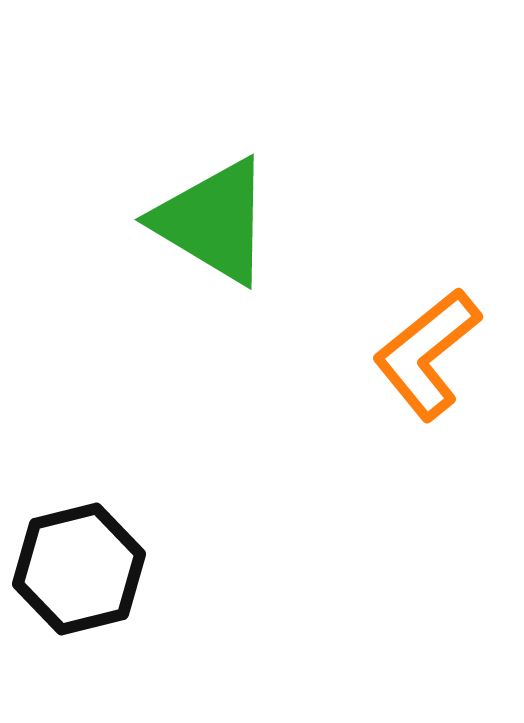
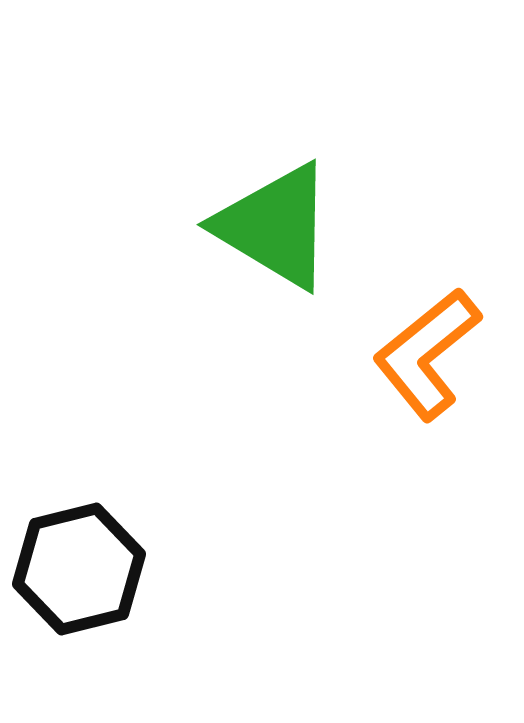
green triangle: moved 62 px right, 5 px down
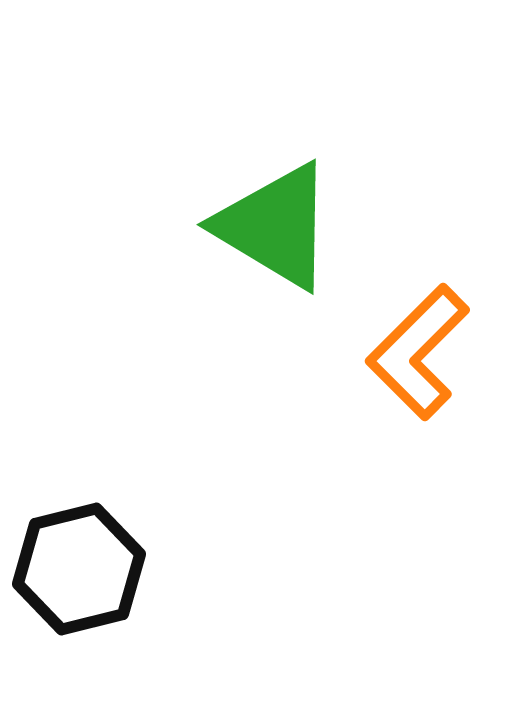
orange L-shape: moved 9 px left, 2 px up; rotated 6 degrees counterclockwise
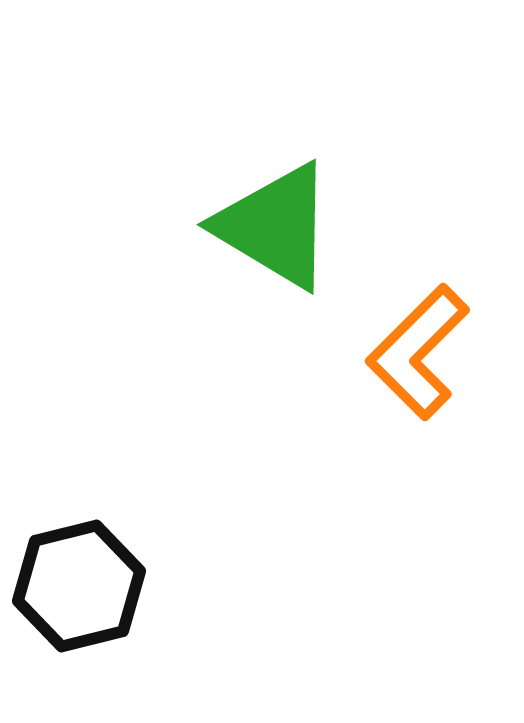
black hexagon: moved 17 px down
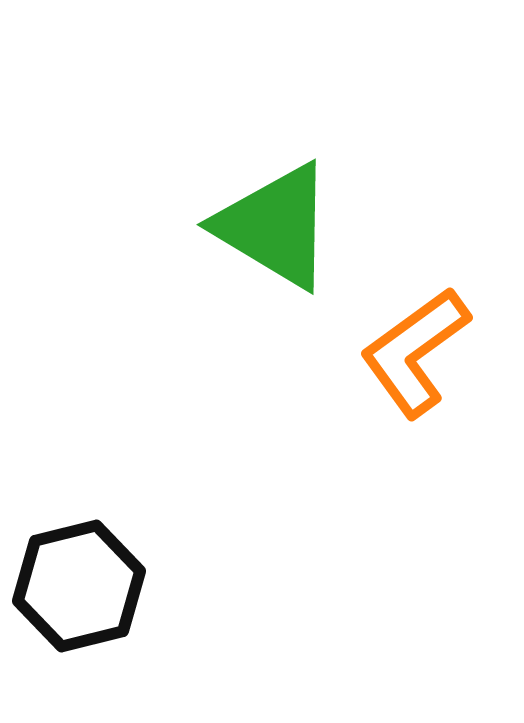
orange L-shape: moved 3 px left; rotated 9 degrees clockwise
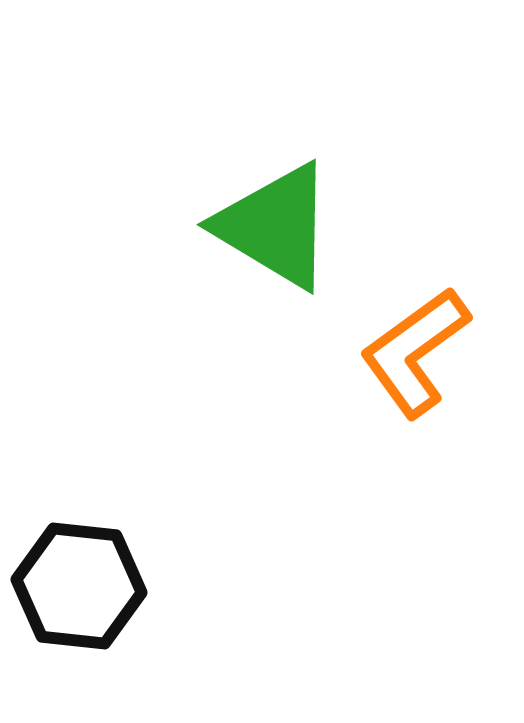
black hexagon: rotated 20 degrees clockwise
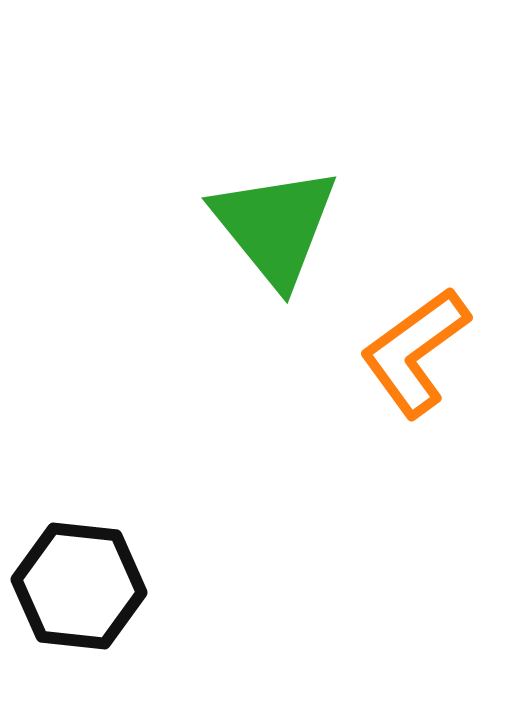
green triangle: rotated 20 degrees clockwise
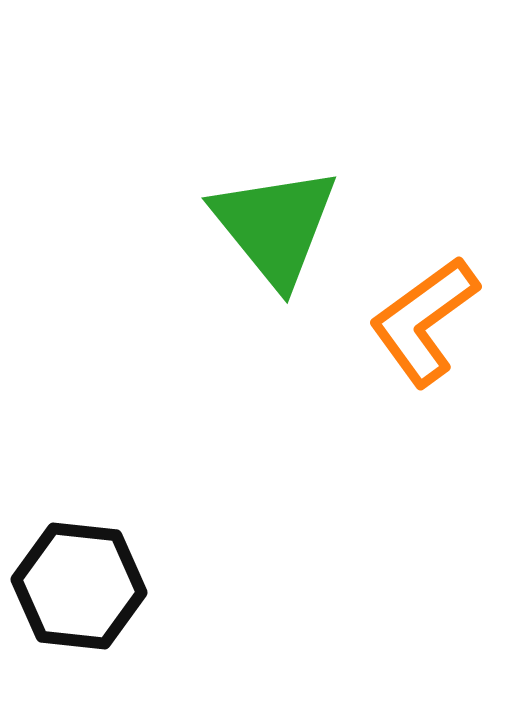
orange L-shape: moved 9 px right, 31 px up
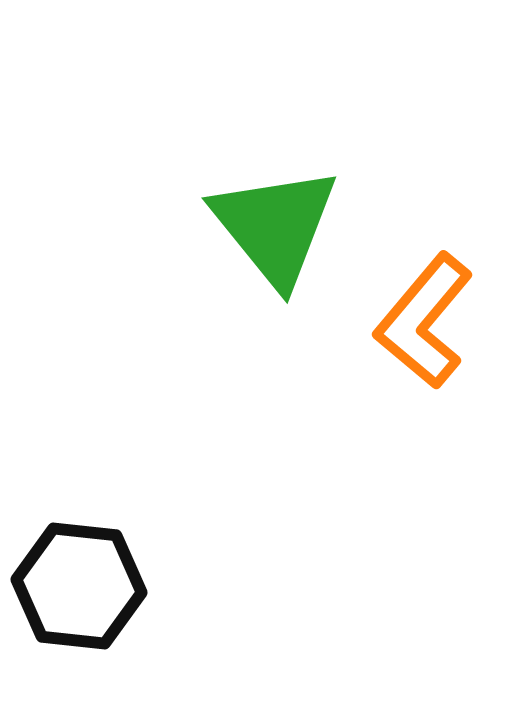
orange L-shape: rotated 14 degrees counterclockwise
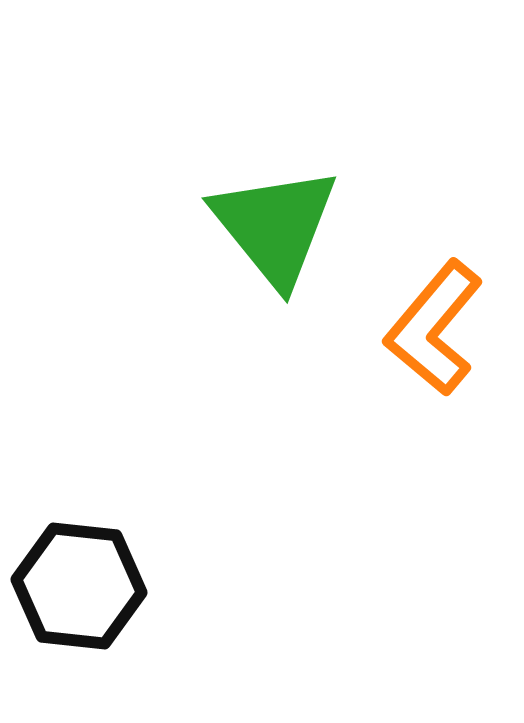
orange L-shape: moved 10 px right, 7 px down
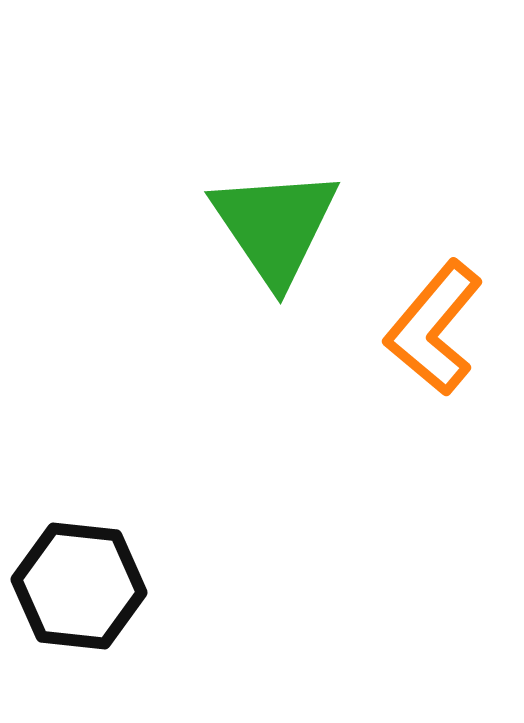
green triangle: rotated 5 degrees clockwise
